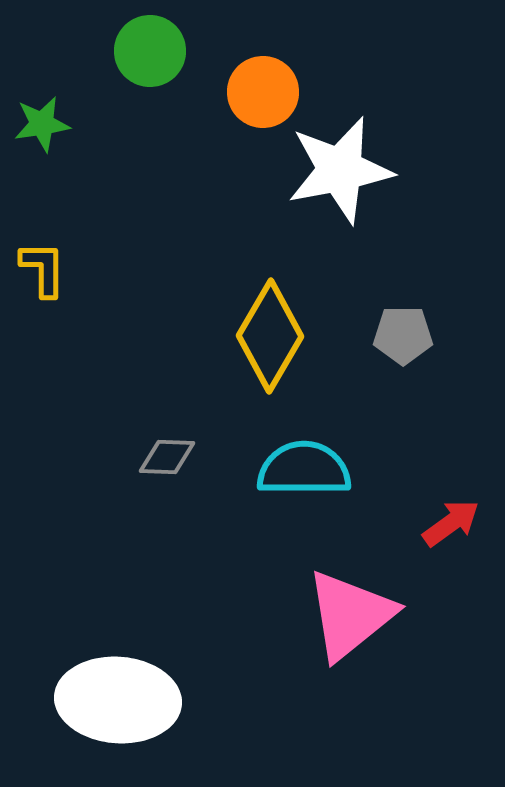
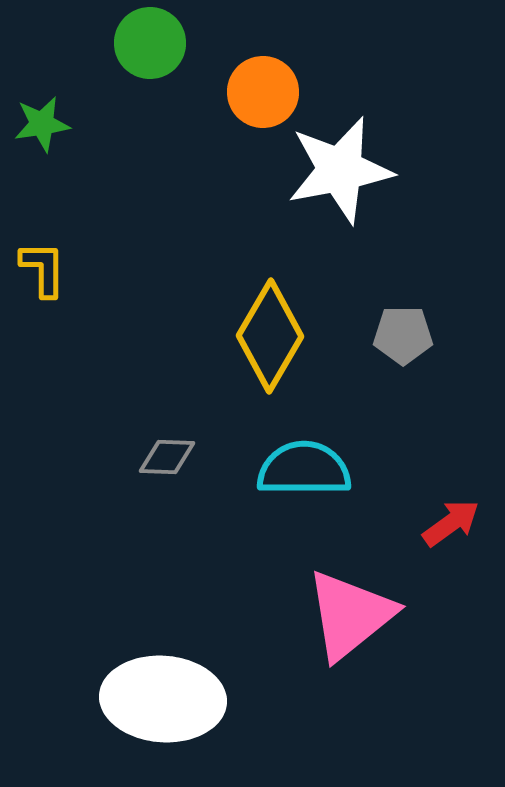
green circle: moved 8 px up
white ellipse: moved 45 px right, 1 px up
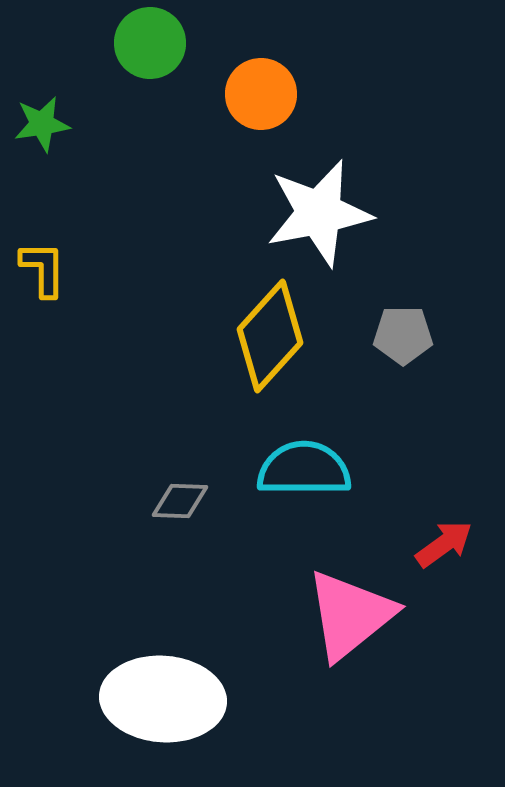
orange circle: moved 2 px left, 2 px down
white star: moved 21 px left, 43 px down
yellow diamond: rotated 12 degrees clockwise
gray diamond: moved 13 px right, 44 px down
red arrow: moved 7 px left, 21 px down
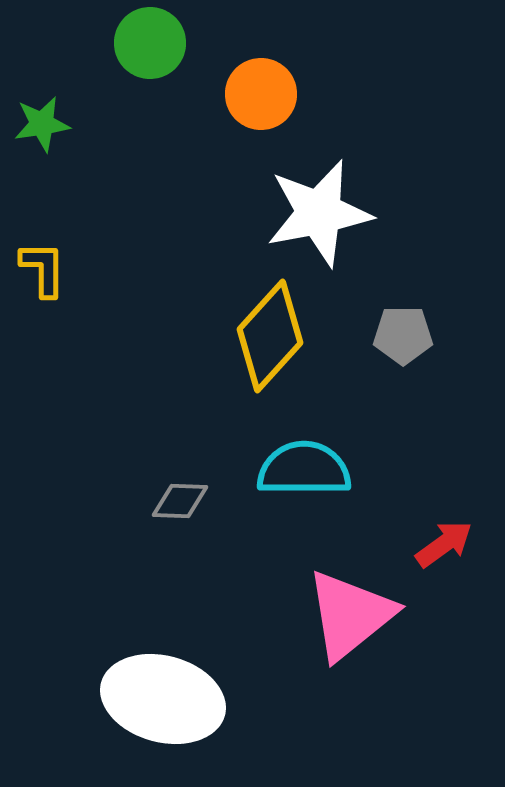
white ellipse: rotated 11 degrees clockwise
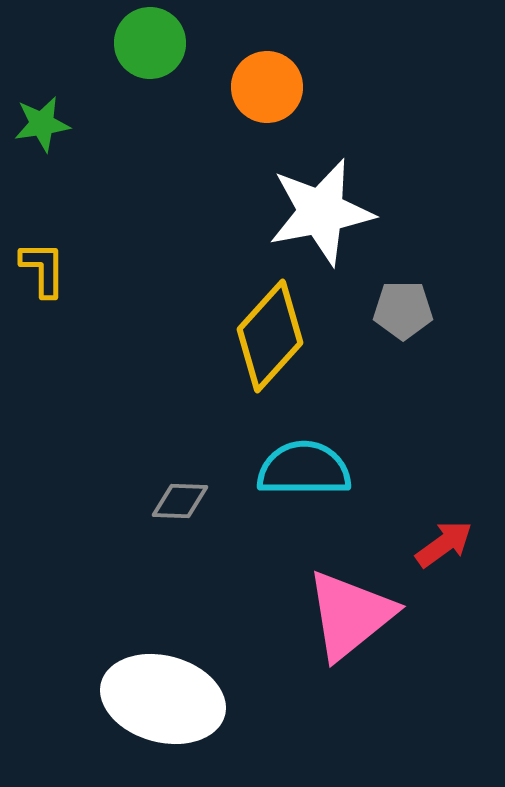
orange circle: moved 6 px right, 7 px up
white star: moved 2 px right, 1 px up
gray pentagon: moved 25 px up
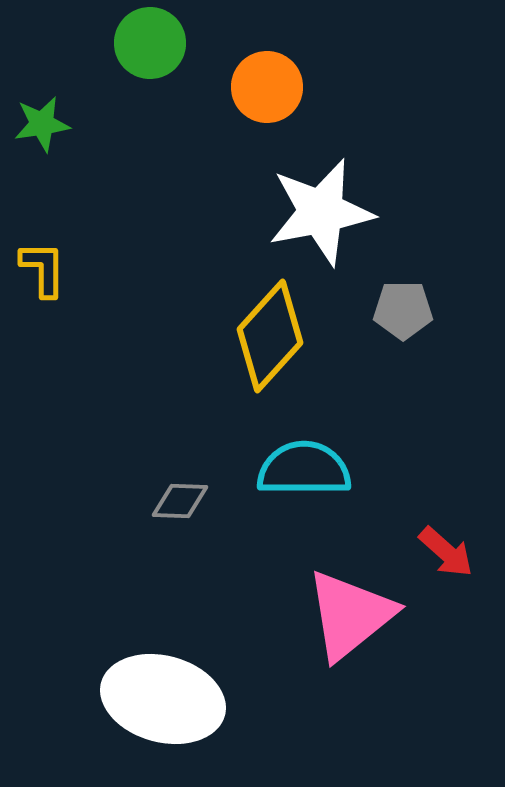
red arrow: moved 2 px right, 8 px down; rotated 78 degrees clockwise
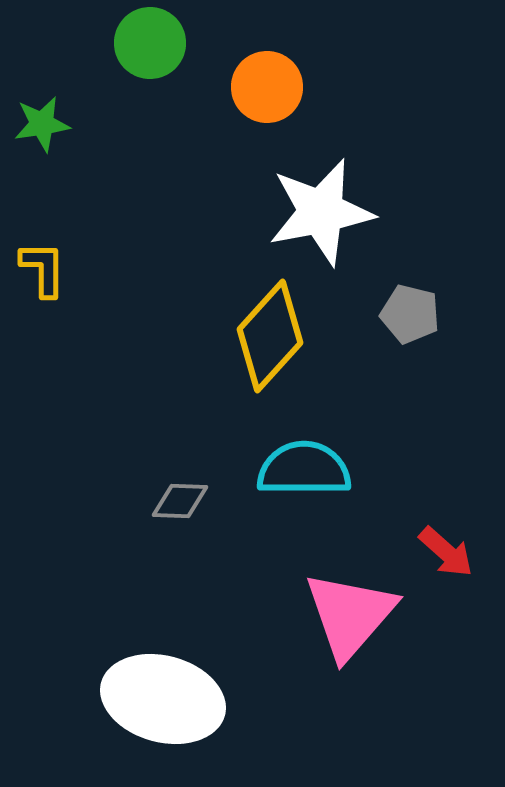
gray pentagon: moved 7 px right, 4 px down; rotated 14 degrees clockwise
pink triangle: rotated 10 degrees counterclockwise
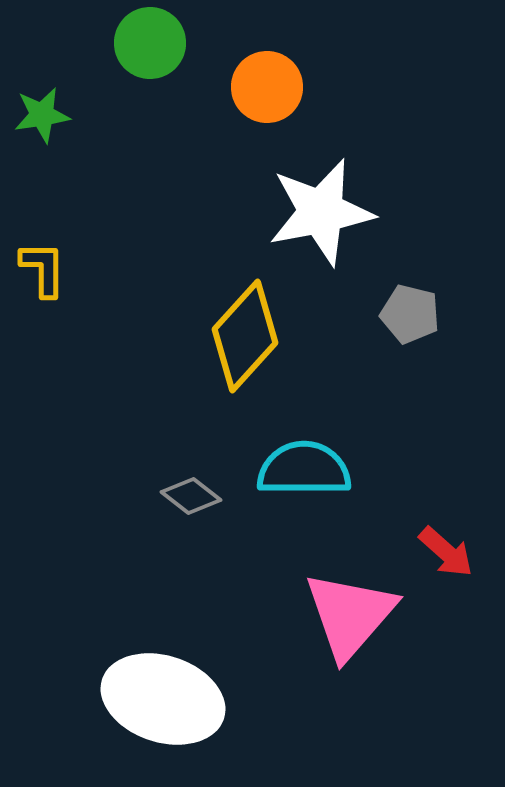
green star: moved 9 px up
yellow diamond: moved 25 px left
gray diamond: moved 11 px right, 5 px up; rotated 36 degrees clockwise
white ellipse: rotated 3 degrees clockwise
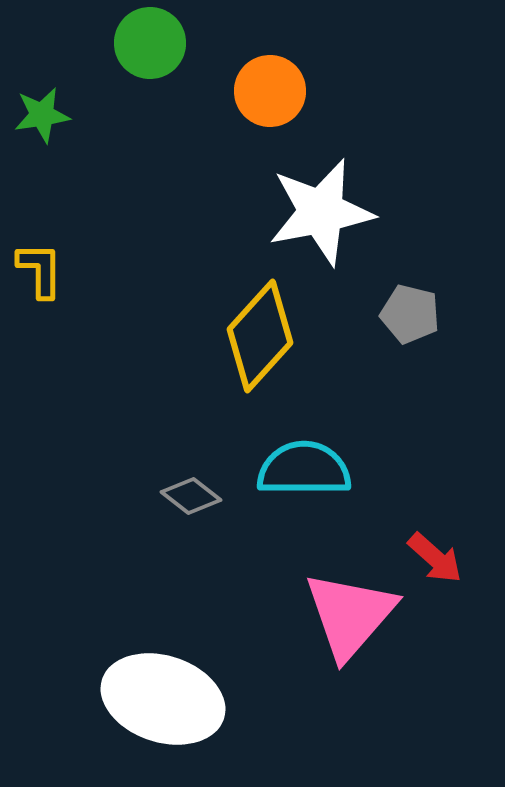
orange circle: moved 3 px right, 4 px down
yellow L-shape: moved 3 px left, 1 px down
yellow diamond: moved 15 px right
red arrow: moved 11 px left, 6 px down
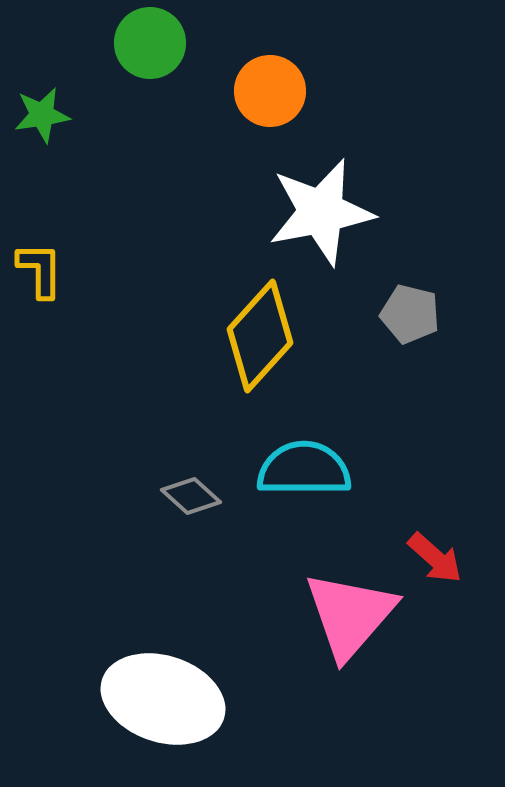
gray diamond: rotated 4 degrees clockwise
